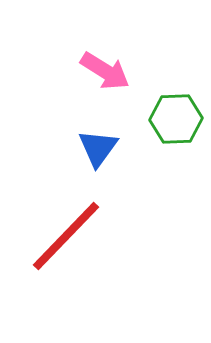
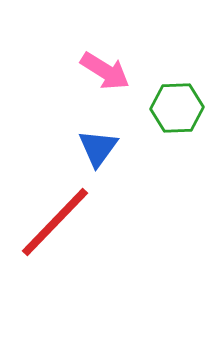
green hexagon: moved 1 px right, 11 px up
red line: moved 11 px left, 14 px up
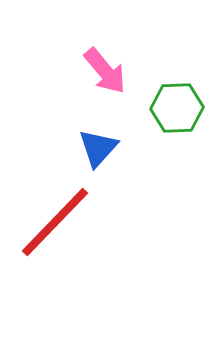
pink arrow: rotated 18 degrees clockwise
blue triangle: rotated 6 degrees clockwise
